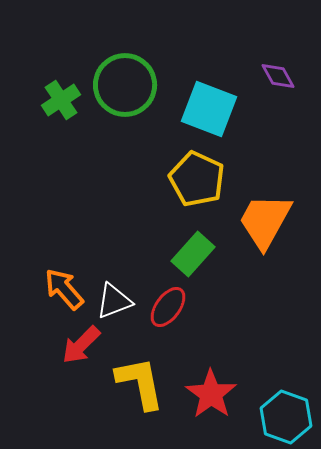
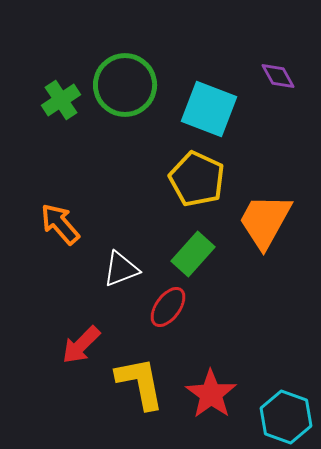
orange arrow: moved 4 px left, 65 px up
white triangle: moved 7 px right, 32 px up
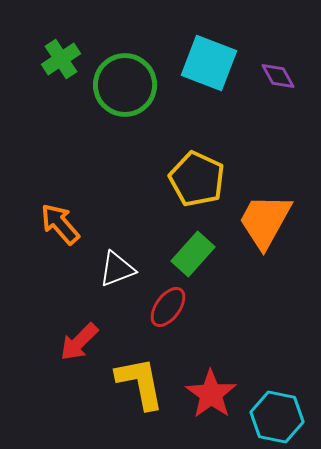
green cross: moved 41 px up
cyan square: moved 46 px up
white triangle: moved 4 px left
red arrow: moved 2 px left, 3 px up
cyan hexagon: moved 9 px left; rotated 9 degrees counterclockwise
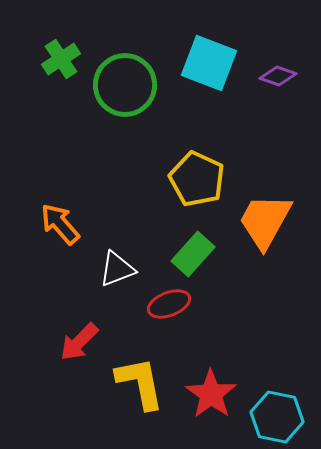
purple diamond: rotated 42 degrees counterclockwise
red ellipse: moved 1 px right, 3 px up; rotated 33 degrees clockwise
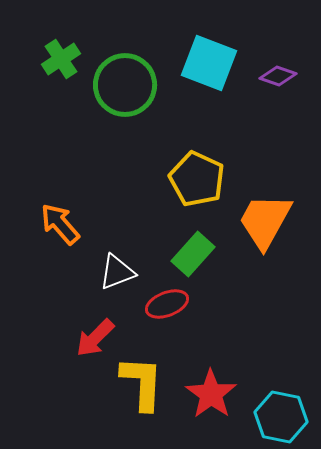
white triangle: moved 3 px down
red ellipse: moved 2 px left
red arrow: moved 16 px right, 4 px up
yellow L-shape: moved 2 px right; rotated 14 degrees clockwise
cyan hexagon: moved 4 px right
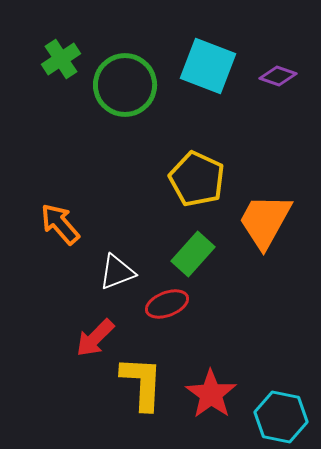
cyan square: moved 1 px left, 3 px down
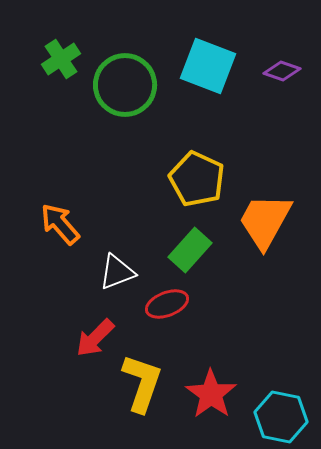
purple diamond: moved 4 px right, 5 px up
green rectangle: moved 3 px left, 4 px up
yellow L-shape: rotated 16 degrees clockwise
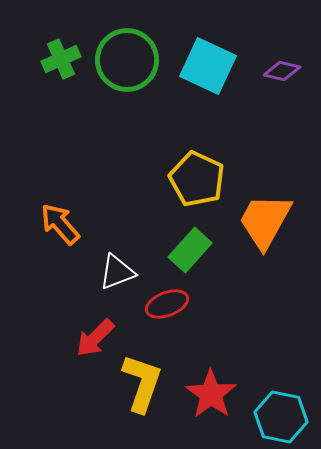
green cross: rotated 9 degrees clockwise
cyan square: rotated 4 degrees clockwise
purple diamond: rotated 6 degrees counterclockwise
green circle: moved 2 px right, 25 px up
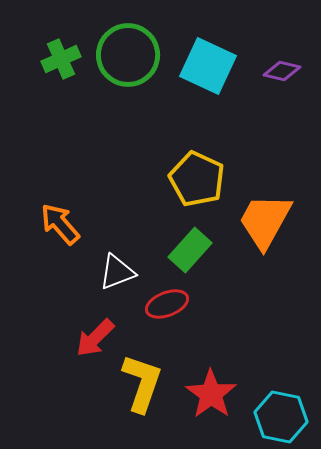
green circle: moved 1 px right, 5 px up
